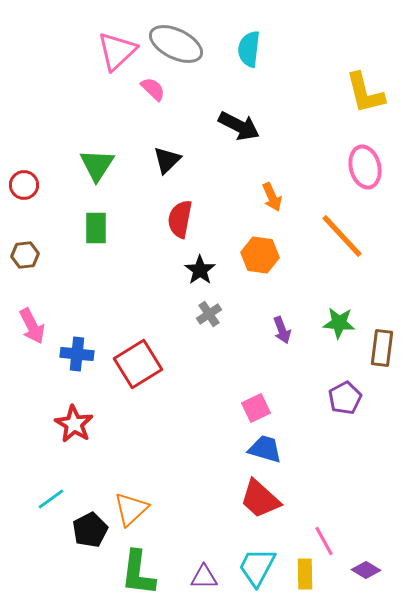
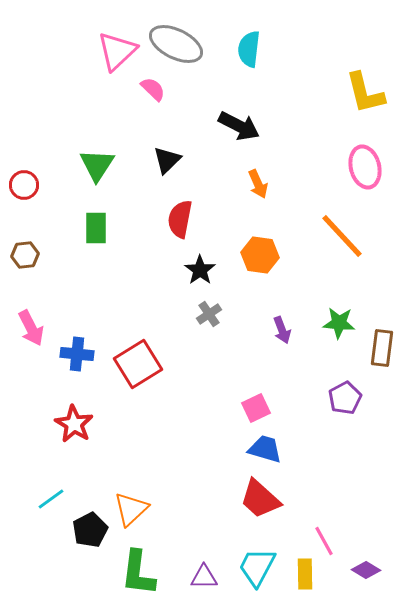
orange arrow: moved 14 px left, 13 px up
pink arrow: moved 1 px left, 2 px down
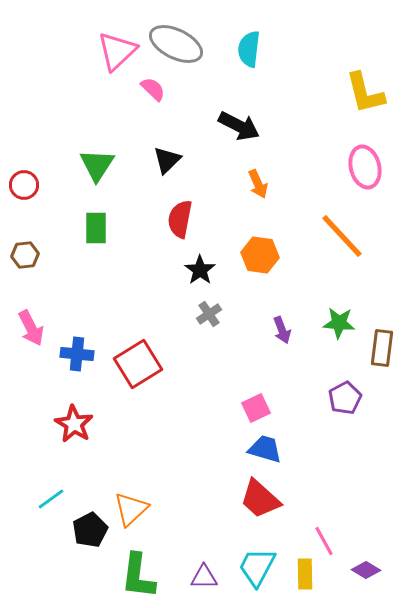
green L-shape: moved 3 px down
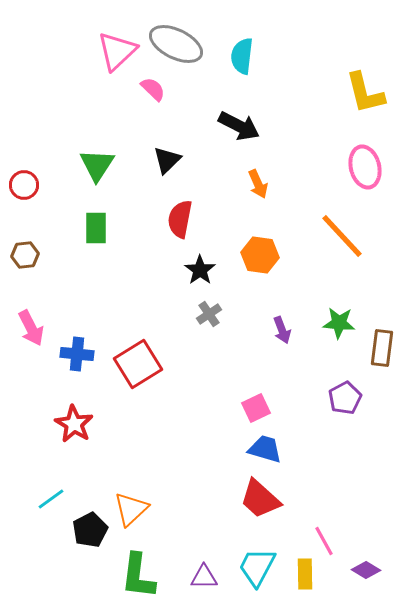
cyan semicircle: moved 7 px left, 7 px down
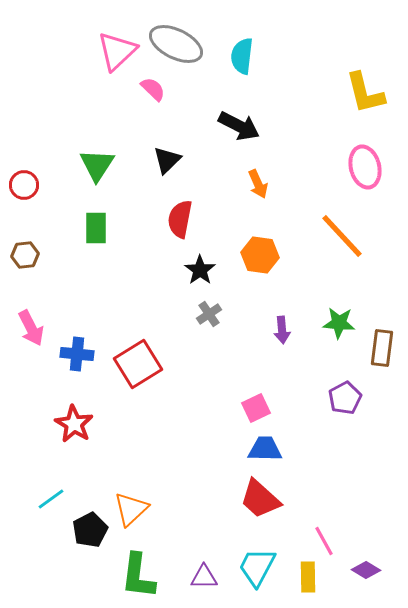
purple arrow: rotated 16 degrees clockwise
blue trapezoid: rotated 15 degrees counterclockwise
yellow rectangle: moved 3 px right, 3 px down
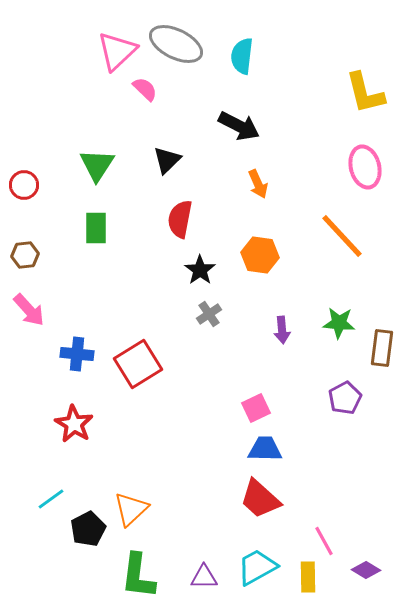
pink semicircle: moved 8 px left
pink arrow: moved 2 px left, 18 px up; rotated 15 degrees counterclockwise
black pentagon: moved 2 px left, 1 px up
cyan trapezoid: rotated 33 degrees clockwise
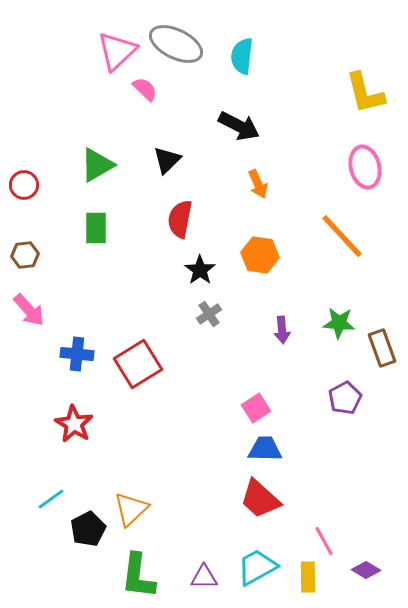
green triangle: rotated 27 degrees clockwise
brown rectangle: rotated 27 degrees counterclockwise
pink square: rotated 8 degrees counterclockwise
